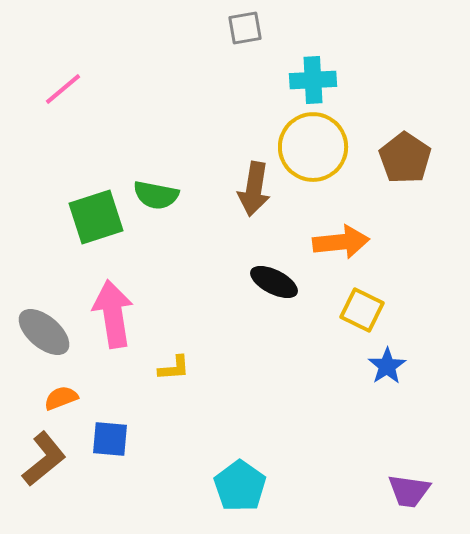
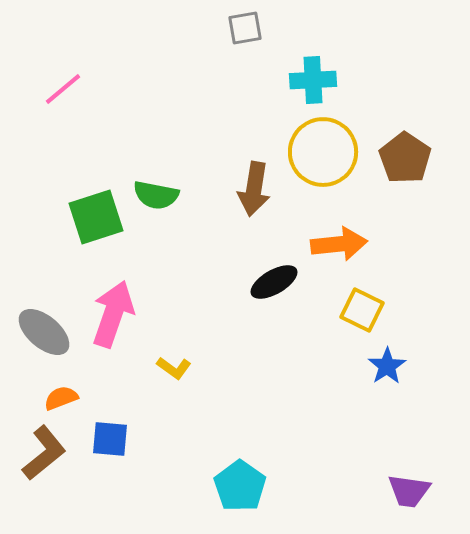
yellow circle: moved 10 px right, 5 px down
orange arrow: moved 2 px left, 2 px down
black ellipse: rotated 57 degrees counterclockwise
pink arrow: rotated 28 degrees clockwise
yellow L-shape: rotated 40 degrees clockwise
brown L-shape: moved 6 px up
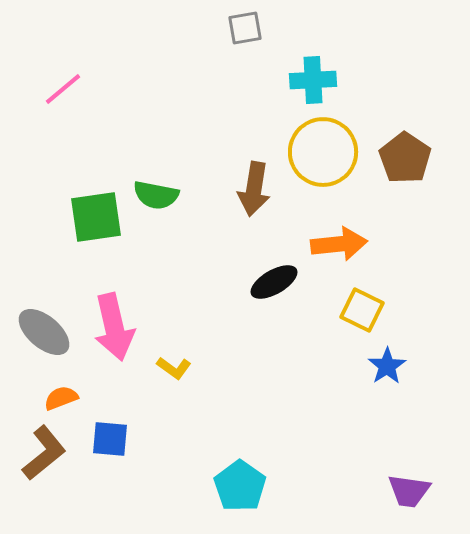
green square: rotated 10 degrees clockwise
pink arrow: moved 1 px right, 13 px down; rotated 148 degrees clockwise
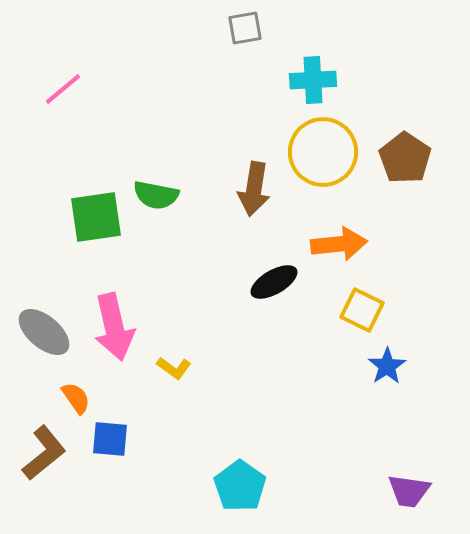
orange semicircle: moved 15 px right; rotated 76 degrees clockwise
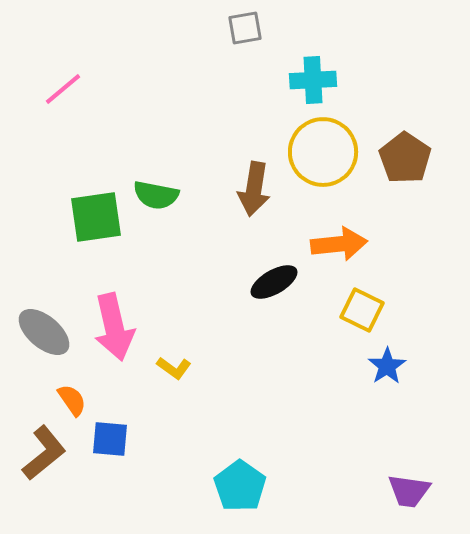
orange semicircle: moved 4 px left, 2 px down
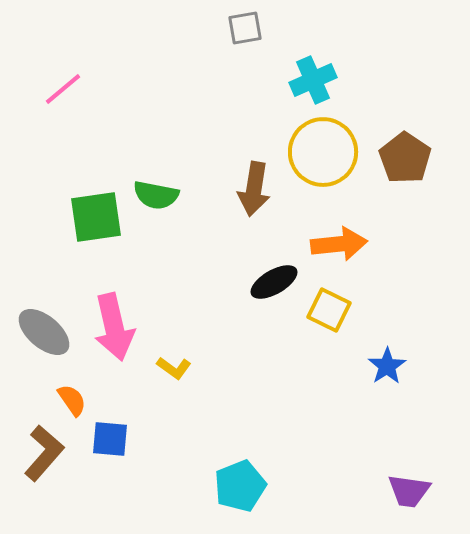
cyan cross: rotated 21 degrees counterclockwise
yellow square: moved 33 px left
brown L-shape: rotated 10 degrees counterclockwise
cyan pentagon: rotated 15 degrees clockwise
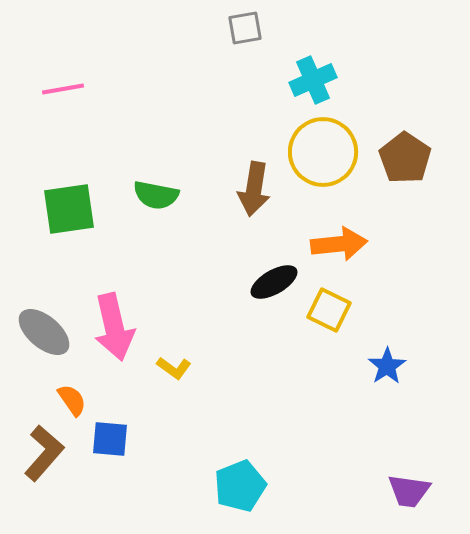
pink line: rotated 30 degrees clockwise
green square: moved 27 px left, 8 px up
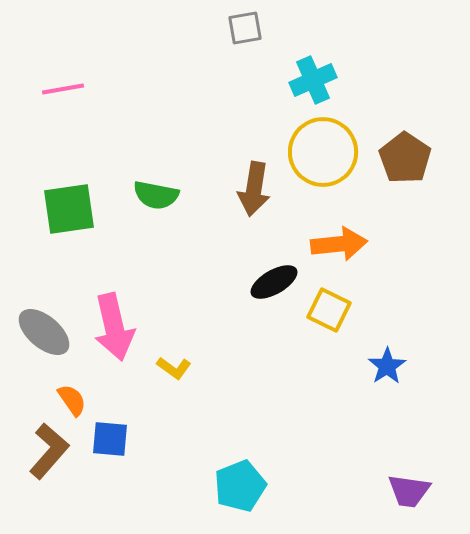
brown L-shape: moved 5 px right, 2 px up
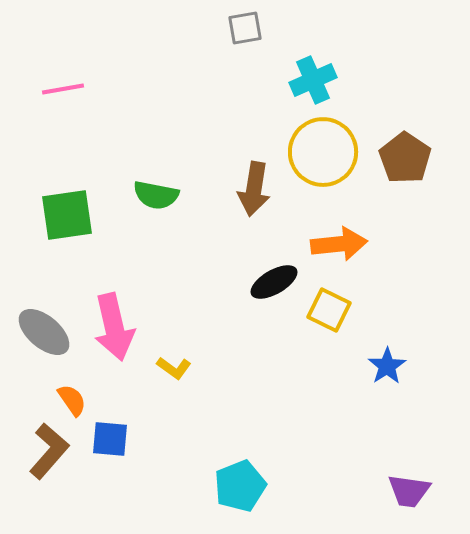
green square: moved 2 px left, 6 px down
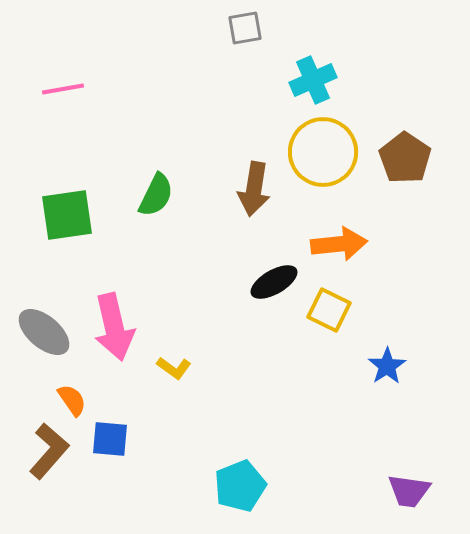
green semicircle: rotated 75 degrees counterclockwise
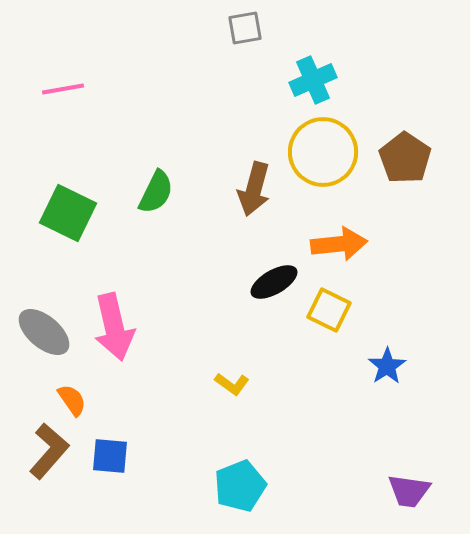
brown arrow: rotated 6 degrees clockwise
green semicircle: moved 3 px up
green square: moved 1 px right, 2 px up; rotated 34 degrees clockwise
yellow L-shape: moved 58 px right, 16 px down
blue square: moved 17 px down
